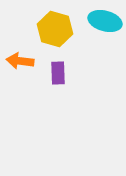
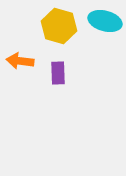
yellow hexagon: moved 4 px right, 3 px up
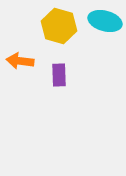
purple rectangle: moved 1 px right, 2 px down
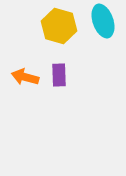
cyan ellipse: moved 2 px left; rotated 56 degrees clockwise
orange arrow: moved 5 px right, 16 px down; rotated 8 degrees clockwise
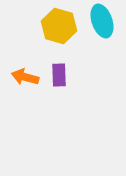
cyan ellipse: moved 1 px left
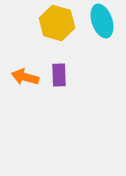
yellow hexagon: moved 2 px left, 3 px up
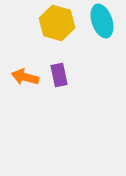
purple rectangle: rotated 10 degrees counterclockwise
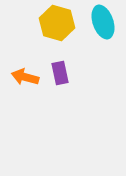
cyan ellipse: moved 1 px right, 1 px down
purple rectangle: moved 1 px right, 2 px up
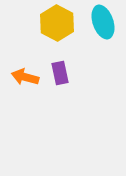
yellow hexagon: rotated 12 degrees clockwise
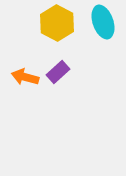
purple rectangle: moved 2 px left, 1 px up; rotated 60 degrees clockwise
